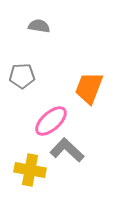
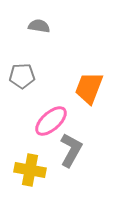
gray L-shape: moved 4 px right; rotated 76 degrees clockwise
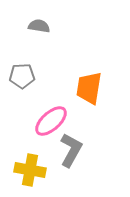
orange trapezoid: rotated 12 degrees counterclockwise
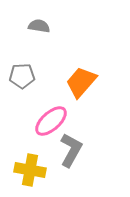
orange trapezoid: moved 8 px left, 6 px up; rotated 32 degrees clockwise
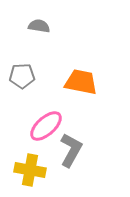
orange trapezoid: rotated 60 degrees clockwise
pink ellipse: moved 5 px left, 5 px down
